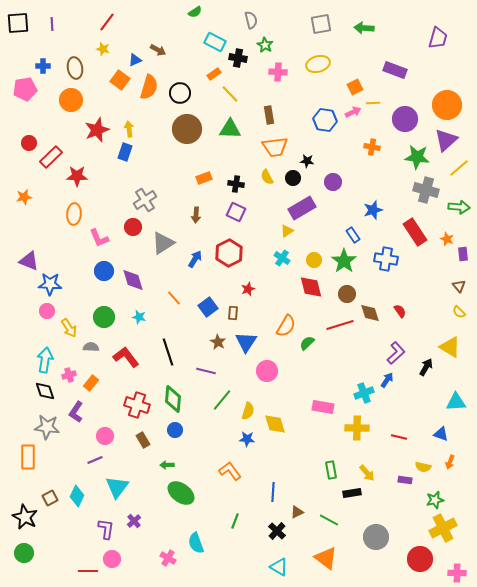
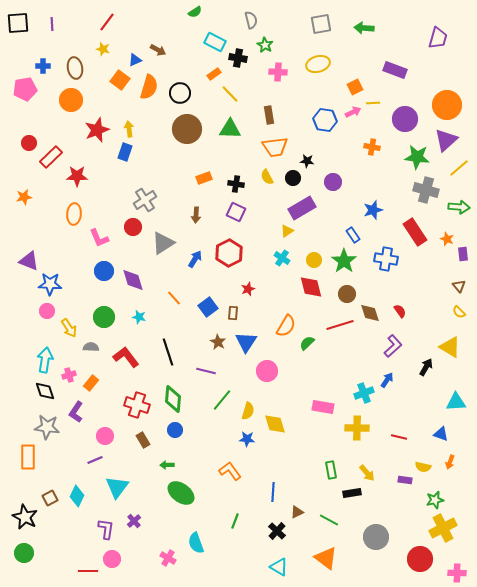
purple L-shape at (396, 353): moved 3 px left, 7 px up
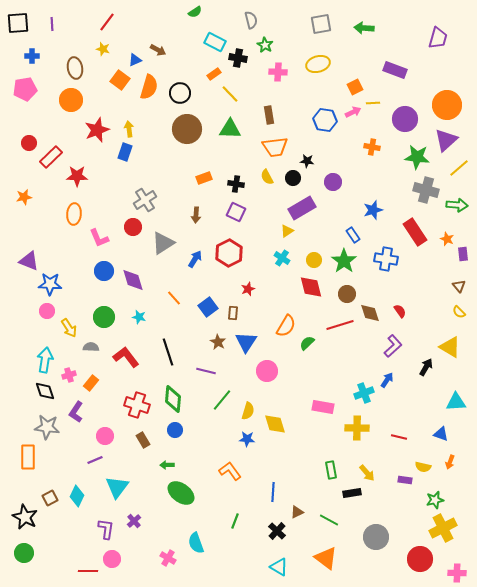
blue cross at (43, 66): moved 11 px left, 10 px up
green arrow at (459, 207): moved 2 px left, 2 px up
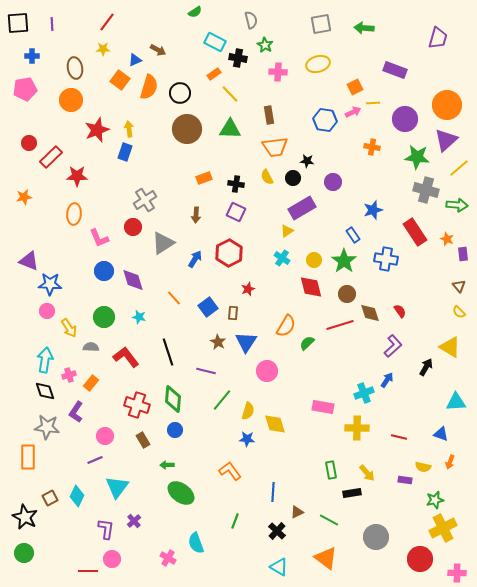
yellow star at (103, 49): rotated 16 degrees counterclockwise
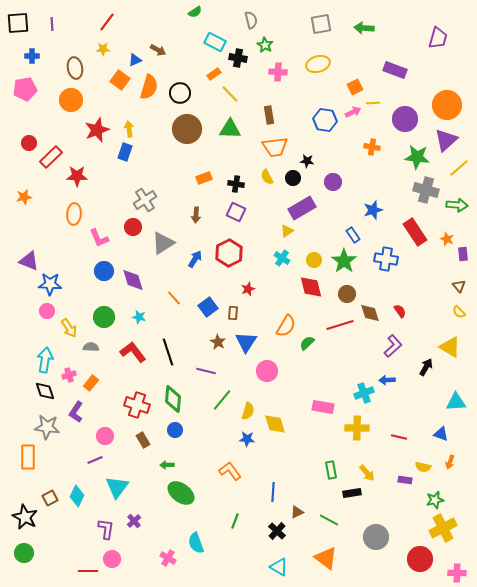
red L-shape at (126, 357): moved 7 px right, 5 px up
blue arrow at (387, 380): rotated 126 degrees counterclockwise
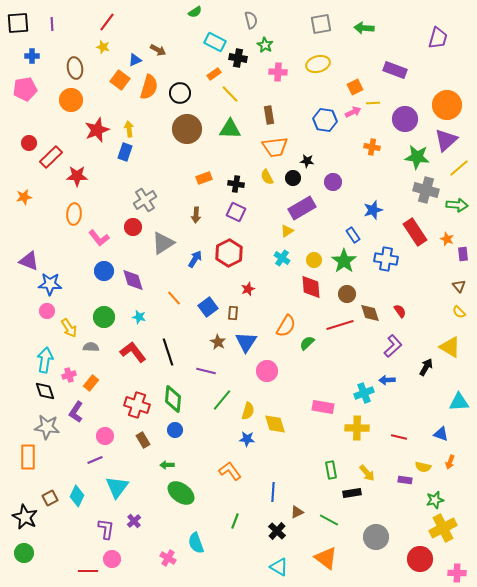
yellow star at (103, 49): moved 2 px up; rotated 16 degrees clockwise
pink L-shape at (99, 238): rotated 15 degrees counterclockwise
red diamond at (311, 287): rotated 10 degrees clockwise
cyan triangle at (456, 402): moved 3 px right
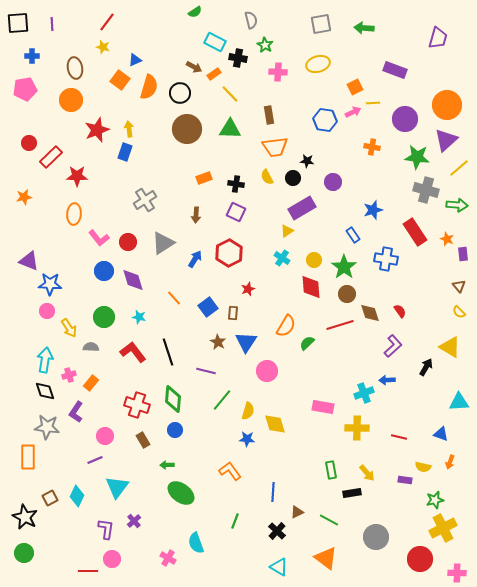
brown arrow at (158, 50): moved 36 px right, 17 px down
red circle at (133, 227): moved 5 px left, 15 px down
green star at (344, 261): moved 6 px down
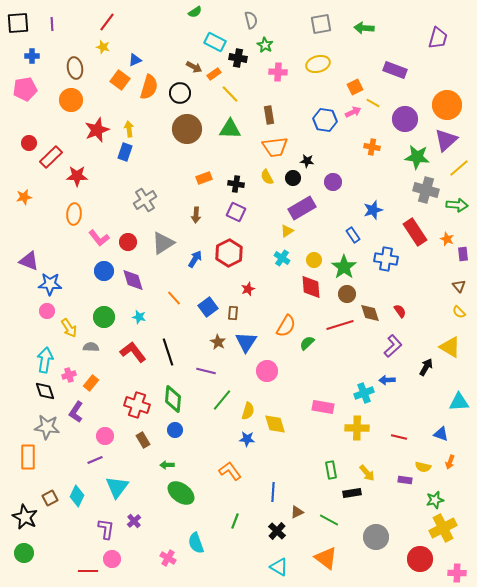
yellow line at (373, 103): rotated 32 degrees clockwise
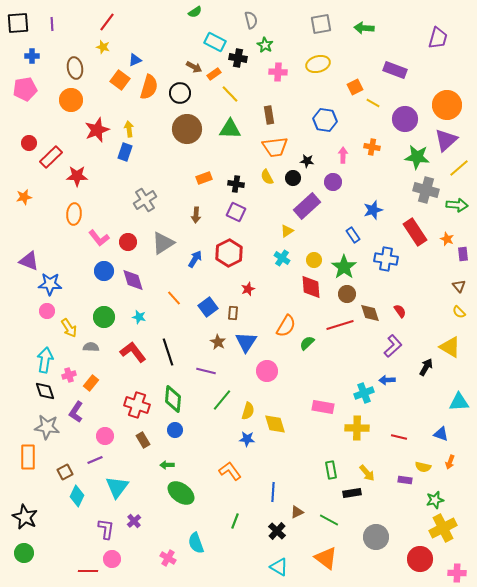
pink arrow at (353, 112): moved 10 px left, 43 px down; rotated 63 degrees counterclockwise
purple rectangle at (302, 208): moved 5 px right, 2 px up; rotated 12 degrees counterclockwise
brown square at (50, 498): moved 15 px right, 26 px up
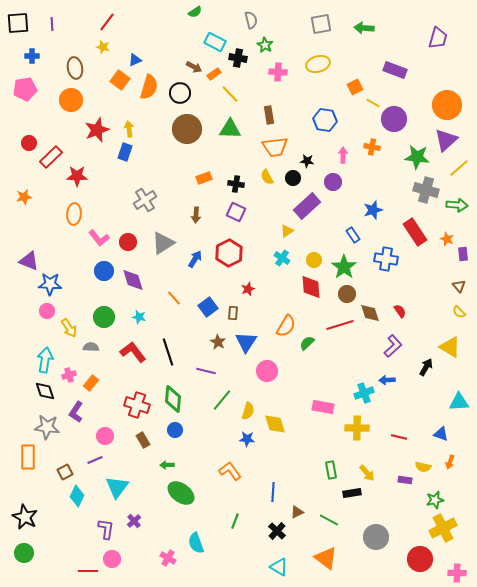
purple circle at (405, 119): moved 11 px left
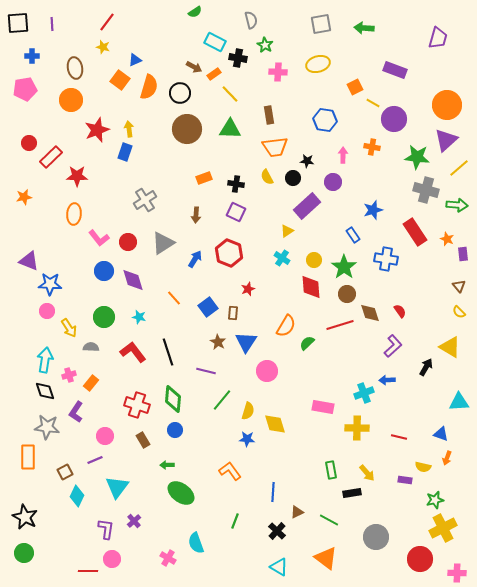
red hexagon at (229, 253): rotated 12 degrees counterclockwise
orange arrow at (450, 462): moved 3 px left, 4 px up
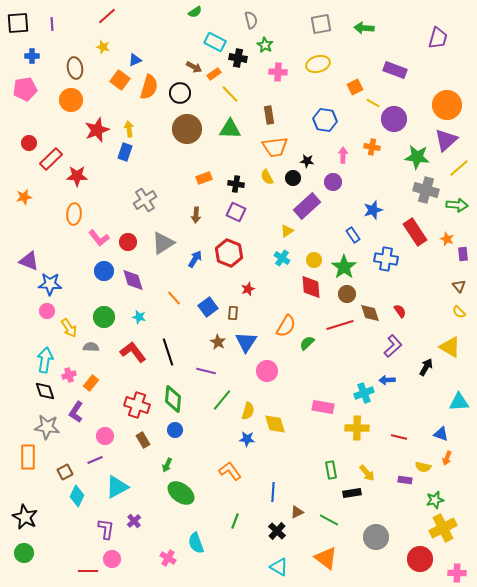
red line at (107, 22): moved 6 px up; rotated 12 degrees clockwise
red rectangle at (51, 157): moved 2 px down
green arrow at (167, 465): rotated 64 degrees counterclockwise
cyan triangle at (117, 487): rotated 25 degrees clockwise
